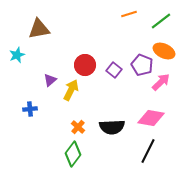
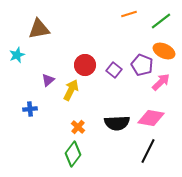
purple triangle: moved 2 px left
black semicircle: moved 5 px right, 4 px up
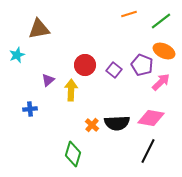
yellow arrow: rotated 25 degrees counterclockwise
orange cross: moved 14 px right, 2 px up
green diamond: rotated 20 degrees counterclockwise
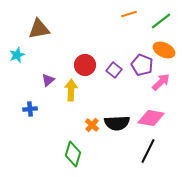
orange ellipse: moved 1 px up
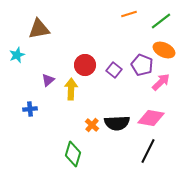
yellow arrow: moved 1 px up
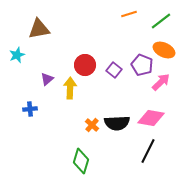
purple triangle: moved 1 px left, 1 px up
yellow arrow: moved 1 px left, 1 px up
green diamond: moved 8 px right, 7 px down
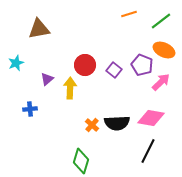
cyan star: moved 1 px left, 8 px down
